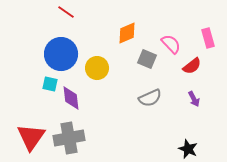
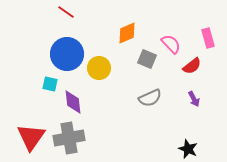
blue circle: moved 6 px right
yellow circle: moved 2 px right
purple diamond: moved 2 px right, 4 px down
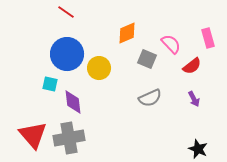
red triangle: moved 2 px right, 2 px up; rotated 16 degrees counterclockwise
black star: moved 10 px right
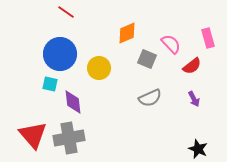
blue circle: moved 7 px left
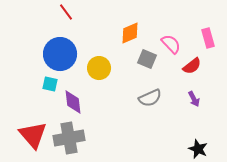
red line: rotated 18 degrees clockwise
orange diamond: moved 3 px right
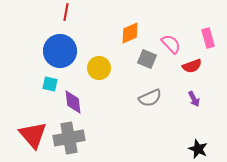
red line: rotated 48 degrees clockwise
blue circle: moved 3 px up
red semicircle: rotated 18 degrees clockwise
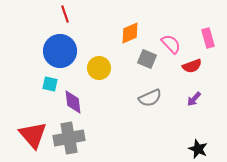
red line: moved 1 px left, 2 px down; rotated 30 degrees counterclockwise
purple arrow: rotated 70 degrees clockwise
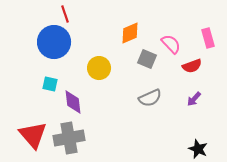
blue circle: moved 6 px left, 9 px up
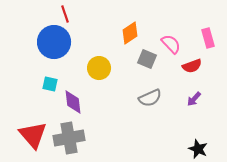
orange diamond: rotated 10 degrees counterclockwise
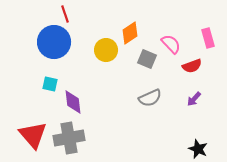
yellow circle: moved 7 px right, 18 px up
